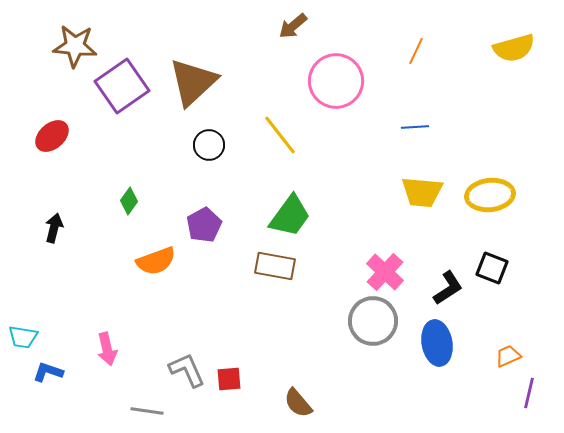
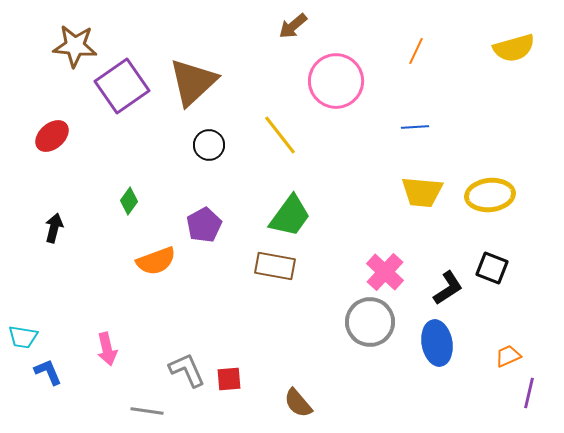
gray circle: moved 3 px left, 1 px down
blue L-shape: rotated 48 degrees clockwise
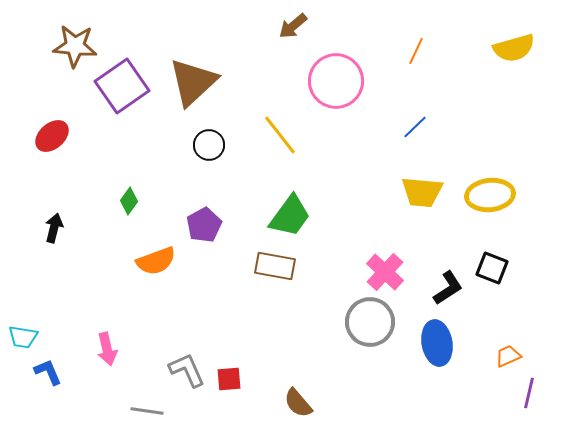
blue line: rotated 40 degrees counterclockwise
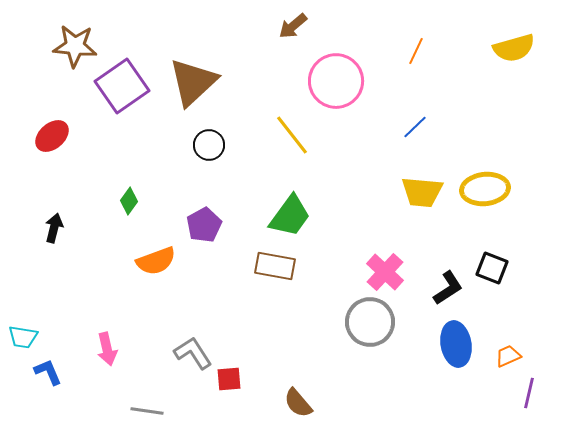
yellow line: moved 12 px right
yellow ellipse: moved 5 px left, 6 px up
blue ellipse: moved 19 px right, 1 px down
gray L-shape: moved 6 px right, 17 px up; rotated 9 degrees counterclockwise
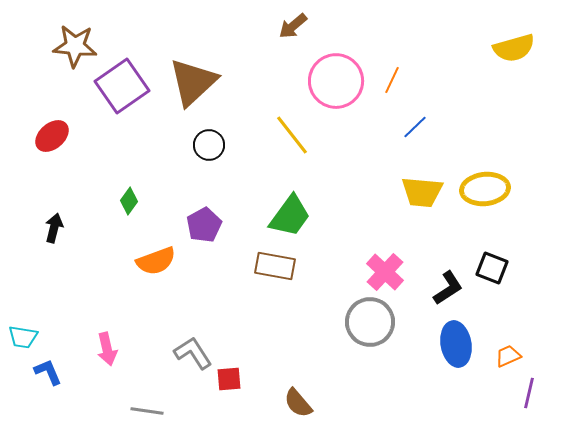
orange line: moved 24 px left, 29 px down
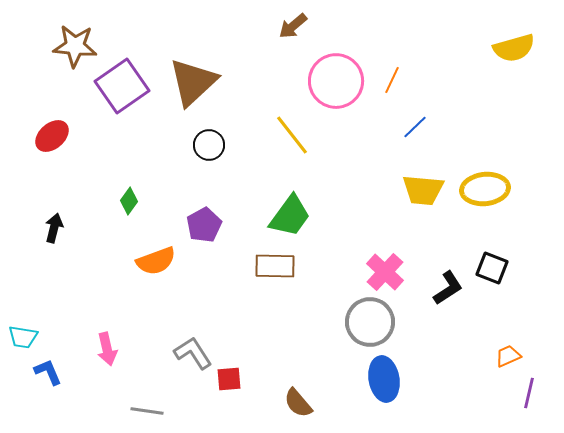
yellow trapezoid: moved 1 px right, 2 px up
brown rectangle: rotated 9 degrees counterclockwise
blue ellipse: moved 72 px left, 35 px down
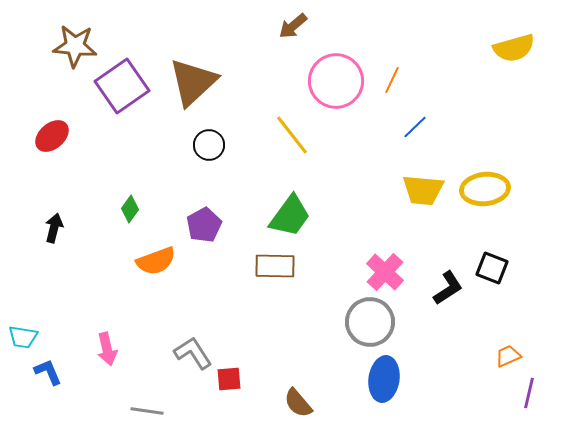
green diamond: moved 1 px right, 8 px down
blue ellipse: rotated 18 degrees clockwise
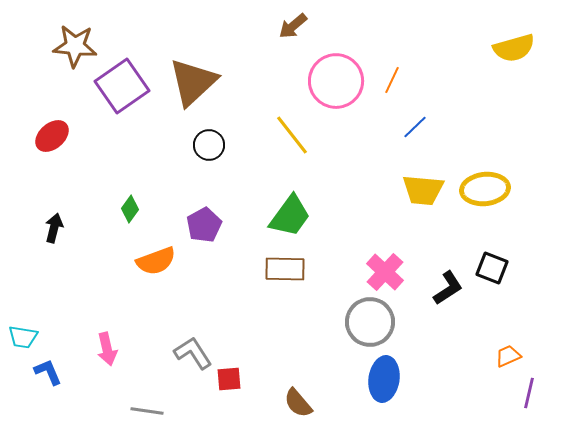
brown rectangle: moved 10 px right, 3 px down
